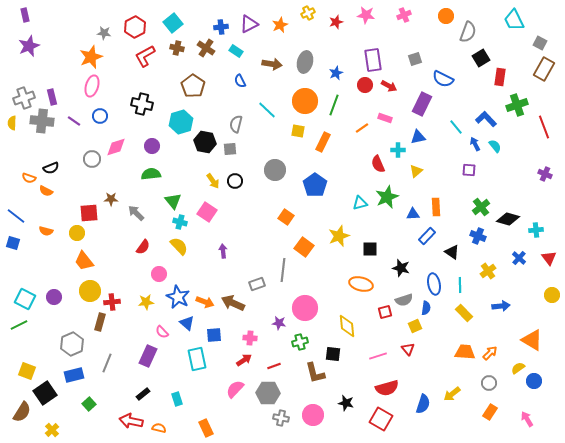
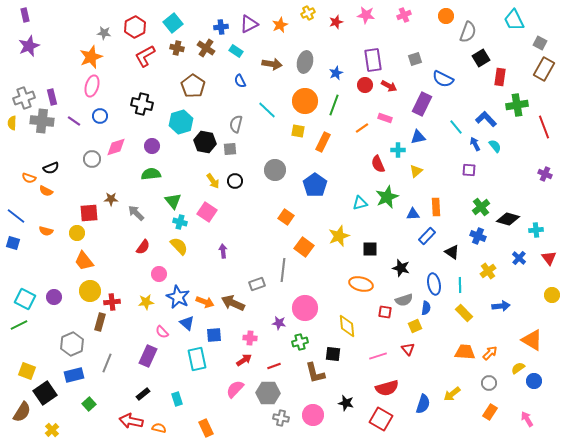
green cross at (517, 105): rotated 10 degrees clockwise
red square at (385, 312): rotated 24 degrees clockwise
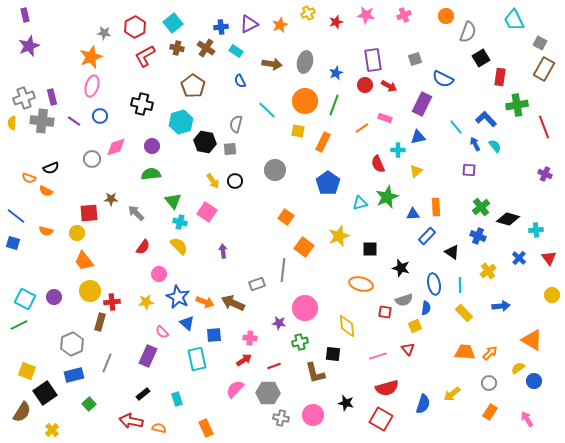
blue pentagon at (315, 185): moved 13 px right, 2 px up
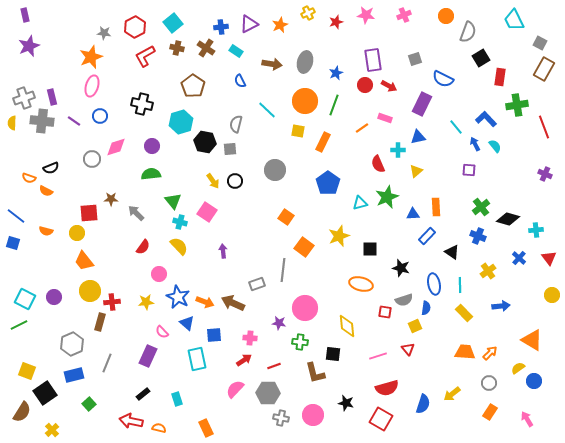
green cross at (300, 342): rotated 21 degrees clockwise
